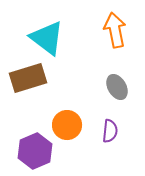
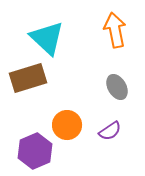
cyan triangle: rotated 6 degrees clockwise
purple semicircle: rotated 50 degrees clockwise
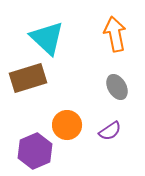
orange arrow: moved 4 px down
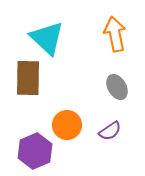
brown rectangle: rotated 72 degrees counterclockwise
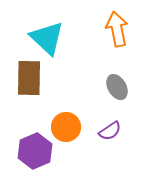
orange arrow: moved 2 px right, 5 px up
brown rectangle: moved 1 px right
orange circle: moved 1 px left, 2 px down
